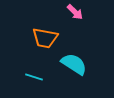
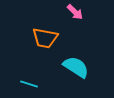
cyan semicircle: moved 2 px right, 3 px down
cyan line: moved 5 px left, 7 px down
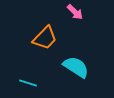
orange trapezoid: rotated 56 degrees counterclockwise
cyan line: moved 1 px left, 1 px up
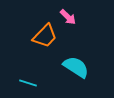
pink arrow: moved 7 px left, 5 px down
orange trapezoid: moved 2 px up
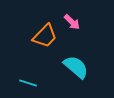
pink arrow: moved 4 px right, 5 px down
cyan semicircle: rotated 8 degrees clockwise
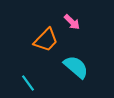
orange trapezoid: moved 1 px right, 4 px down
cyan line: rotated 36 degrees clockwise
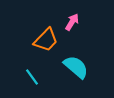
pink arrow: rotated 102 degrees counterclockwise
cyan line: moved 4 px right, 6 px up
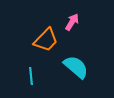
cyan line: moved 1 px left, 1 px up; rotated 30 degrees clockwise
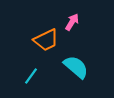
orange trapezoid: rotated 20 degrees clockwise
cyan line: rotated 42 degrees clockwise
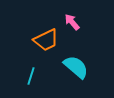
pink arrow: rotated 72 degrees counterclockwise
cyan line: rotated 18 degrees counterclockwise
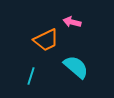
pink arrow: rotated 36 degrees counterclockwise
